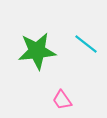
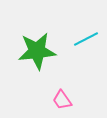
cyan line: moved 5 px up; rotated 65 degrees counterclockwise
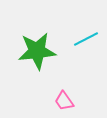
pink trapezoid: moved 2 px right, 1 px down
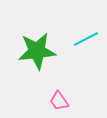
pink trapezoid: moved 5 px left
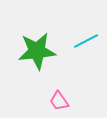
cyan line: moved 2 px down
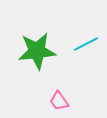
cyan line: moved 3 px down
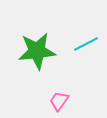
pink trapezoid: rotated 70 degrees clockwise
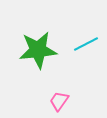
green star: moved 1 px right, 1 px up
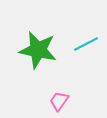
green star: rotated 18 degrees clockwise
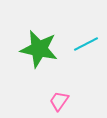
green star: moved 1 px right, 1 px up
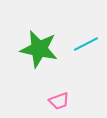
pink trapezoid: rotated 145 degrees counterclockwise
